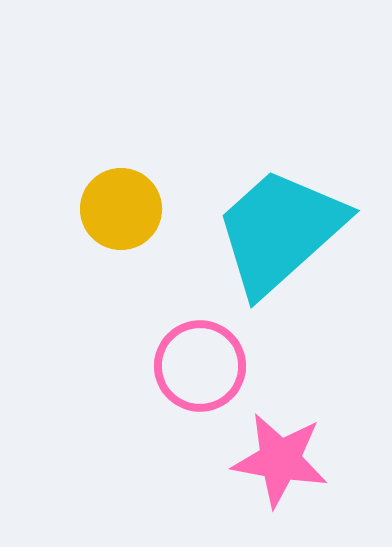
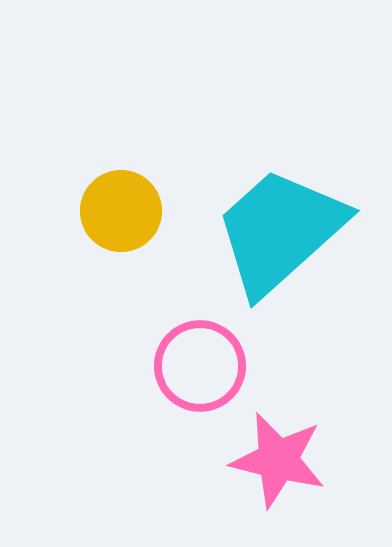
yellow circle: moved 2 px down
pink star: moved 2 px left; rotated 4 degrees clockwise
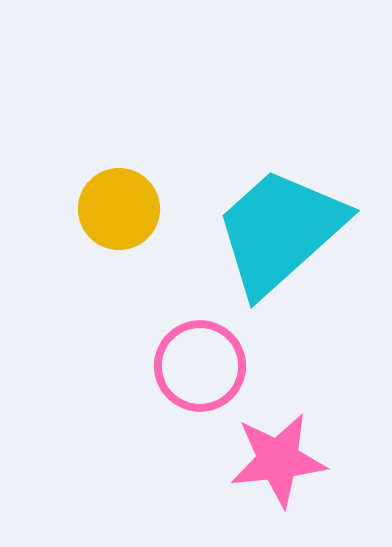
yellow circle: moved 2 px left, 2 px up
pink star: rotated 20 degrees counterclockwise
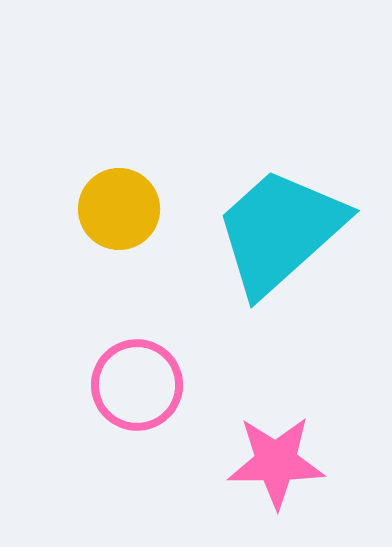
pink circle: moved 63 px left, 19 px down
pink star: moved 2 px left, 2 px down; rotated 6 degrees clockwise
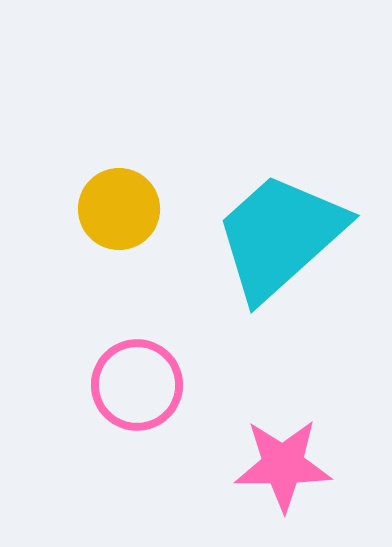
cyan trapezoid: moved 5 px down
pink star: moved 7 px right, 3 px down
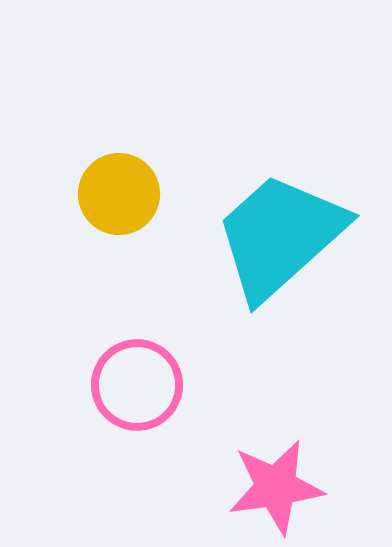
yellow circle: moved 15 px up
pink star: moved 7 px left, 22 px down; rotated 8 degrees counterclockwise
